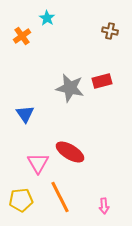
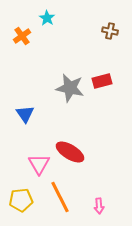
pink triangle: moved 1 px right, 1 px down
pink arrow: moved 5 px left
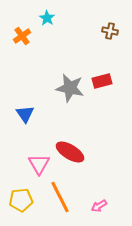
pink arrow: rotated 63 degrees clockwise
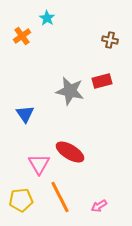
brown cross: moved 9 px down
gray star: moved 3 px down
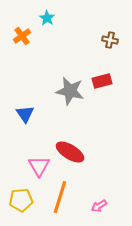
pink triangle: moved 2 px down
orange line: rotated 44 degrees clockwise
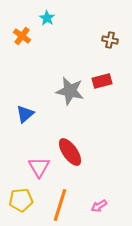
orange cross: rotated 18 degrees counterclockwise
blue triangle: rotated 24 degrees clockwise
red ellipse: rotated 24 degrees clockwise
pink triangle: moved 1 px down
orange line: moved 8 px down
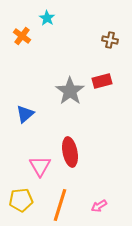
gray star: rotated 24 degrees clockwise
red ellipse: rotated 24 degrees clockwise
pink triangle: moved 1 px right, 1 px up
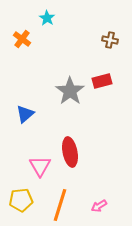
orange cross: moved 3 px down
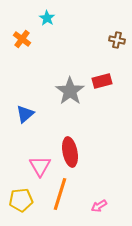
brown cross: moved 7 px right
orange line: moved 11 px up
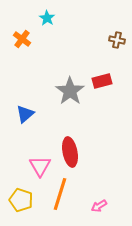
yellow pentagon: rotated 25 degrees clockwise
